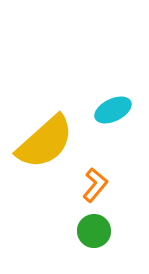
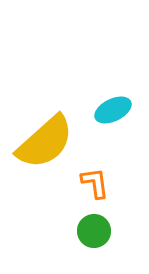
orange L-shape: moved 2 px up; rotated 48 degrees counterclockwise
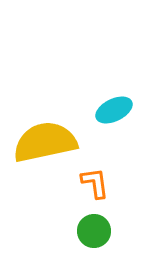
cyan ellipse: moved 1 px right
yellow semicircle: rotated 150 degrees counterclockwise
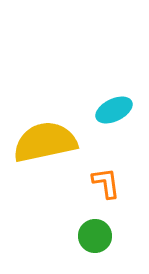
orange L-shape: moved 11 px right
green circle: moved 1 px right, 5 px down
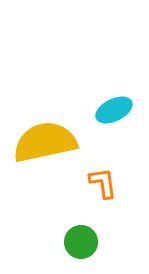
orange L-shape: moved 3 px left
green circle: moved 14 px left, 6 px down
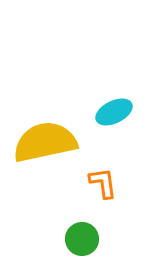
cyan ellipse: moved 2 px down
green circle: moved 1 px right, 3 px up
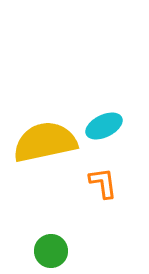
cyan ellipse: moved 10 px left, 14 px down
green circle: moved 31 px left, 12 px down
